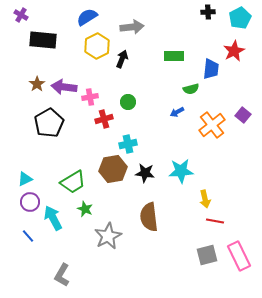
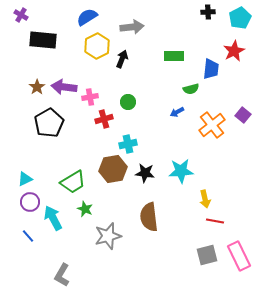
brown star: moved 3 px down
gray star: rotated 12 degrees clockwise
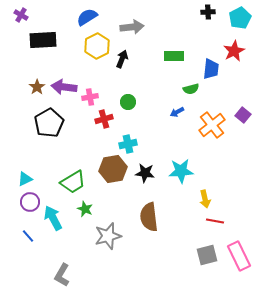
black rectangle: rotated 8 degrees counterclockwise
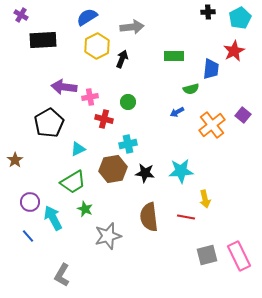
brown star: moved 22 px left, 73 px down
red cross: rotated 30 degrees clockwise
cyan triangle: moved 53 px right, 30 px up
red line: moved 29 px left, 4 px up
